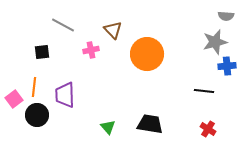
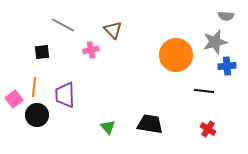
orange circle: moved 29 px right, 1 px down
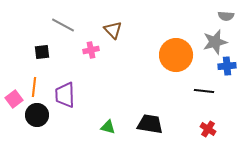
green triangle: rotated 35 degrees counterclockwise
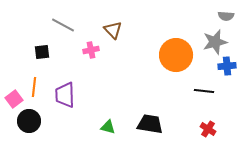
black circle: moved 8 px left, 6 px down
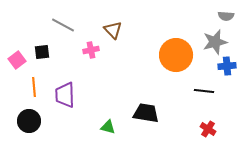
orange line: rotated 12 degrees counterclockwise
pink square: moved 3 px right, 39 px up
black trapezoid: moved 4 px left, 11 px up
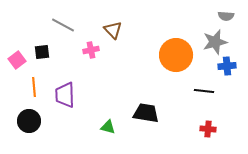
red cross: rotated 28 degrees counterclockwise
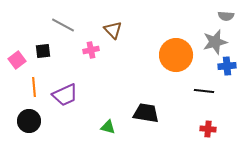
black square: moved 1 px right, 1 px up
purple trapezoid: rotated 112 degrees counterclockwise
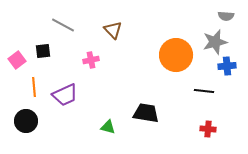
pink cross: moved 10 px down
black circle: moved 3 px left
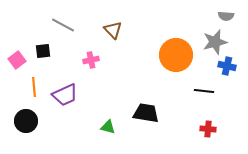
blue cross: rotated 18 degrees clockwise
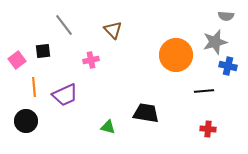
gray line: moved 1 px right; rotated 25 degrees clockwise
blue cross: moved 1 px right
black line: rotated 12 degrees counterclockwise
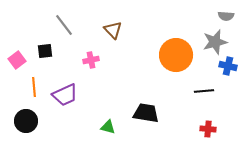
black square: moved 2 px right
